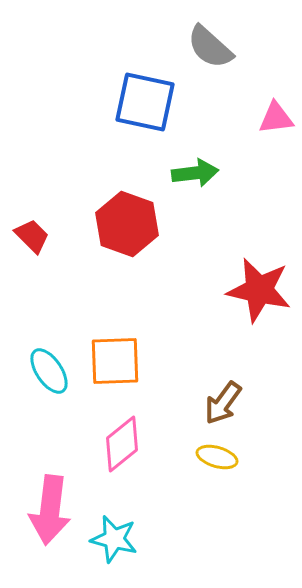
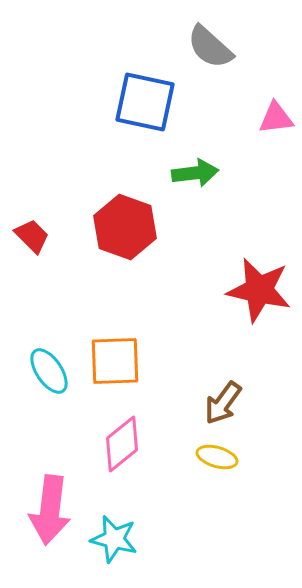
red hexagon: moved 2 px left, 3 px down
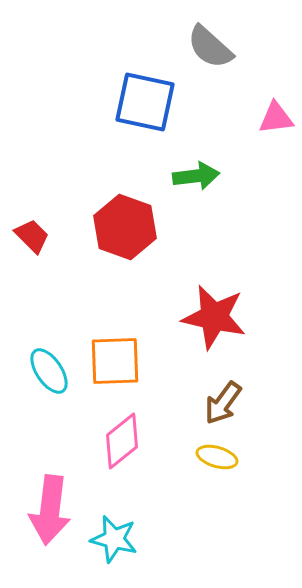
green arrow: moved 1 px right, 3 px down
red star: moved 45 px left, 27 px down
pink diamond: moved 3 px up
